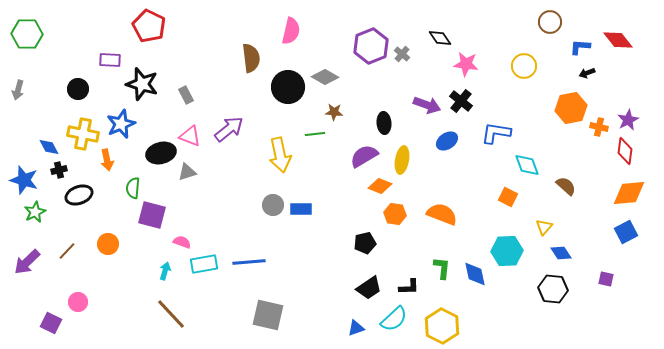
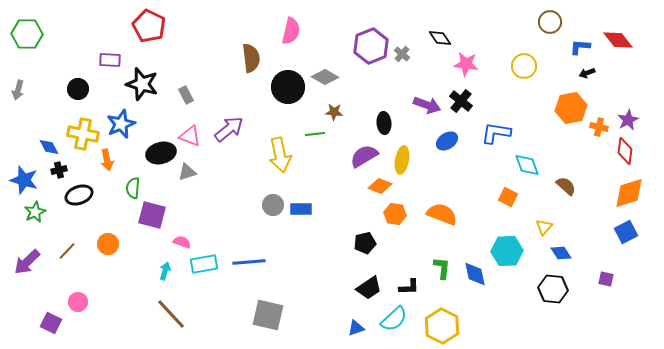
orange diamond at (629, 193): rotated 12 degrees counterclockwise
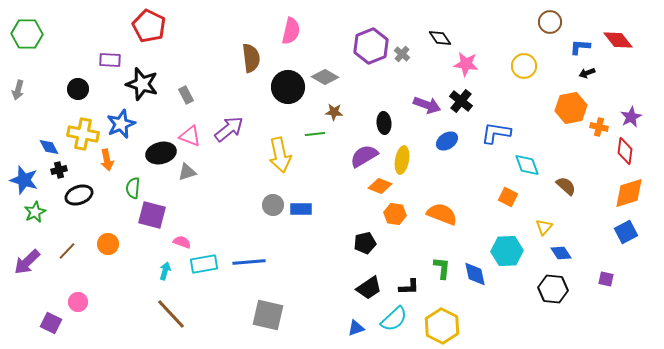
purple star at (628, 120): moved 3 px right, 3 px up
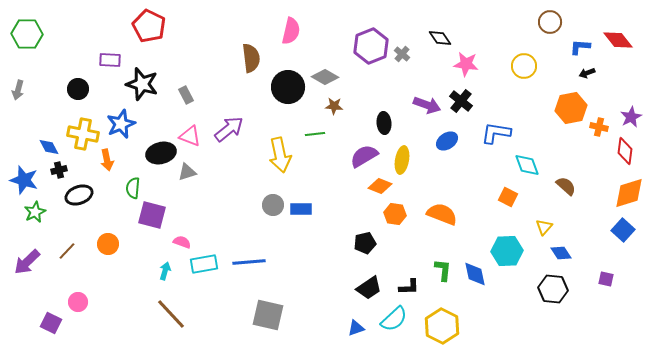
brown star at (334, 112): moved 6 px up
blue square at (626, 232): moved 3 px left, 2 px up; rotated 20 degrees counterclockwise
green L-shape at (442, 268): moved 1 px right, 2 px down
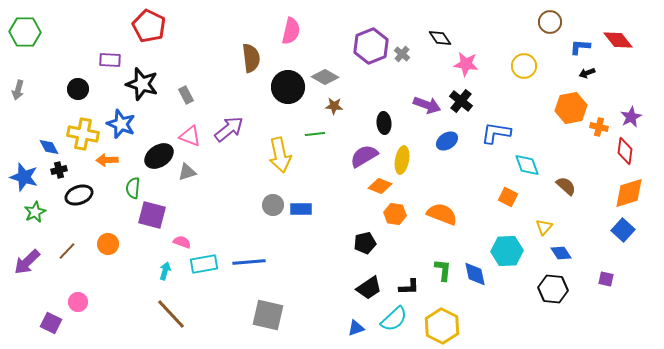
green hexagon at (27, 34): moved 2 px left, 2 px up
blue star at (121, 124): rotated 28 degrees counterclockwise
black ellipse at (161, 153): moved 2 px left, 3 px down; rotated 20 degrees counterclockwise
orange arrow at (107, 160): rotated 100 degrees clockwise
blue star at (24, 180): moved 3 px up
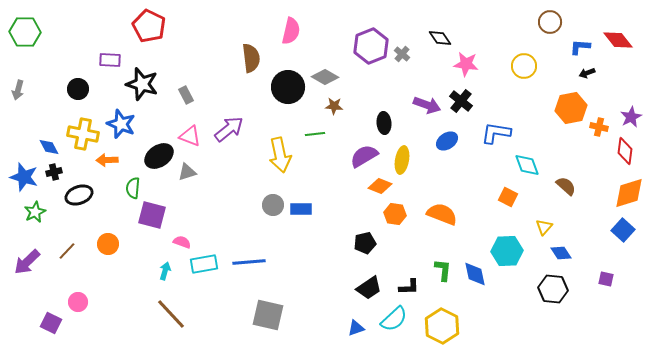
black cross at (59, 170): moved 5 px left, 2 px down
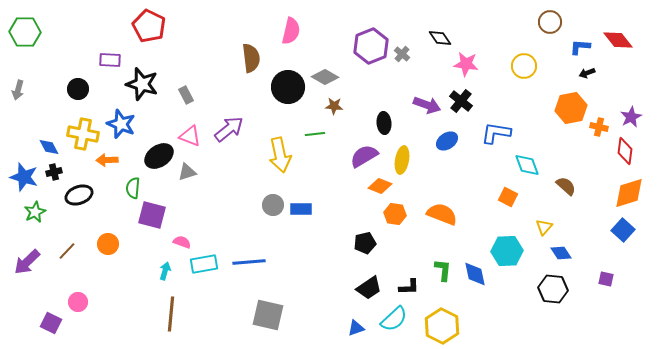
brown line at (171, 314): rotated 48 degrees clockwise
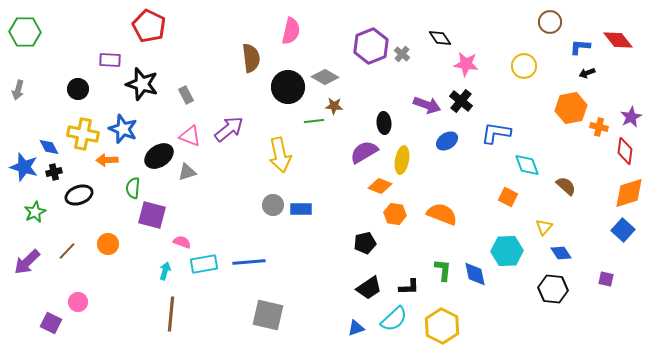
blue star at (121, 124): moved 2 px right, 5 px down
green line at (315, 134): moved 1 px left, 13 px up
purple semicircle at (364, 156): moved 4 px up
blue star at (24, 177): moved 10 px up
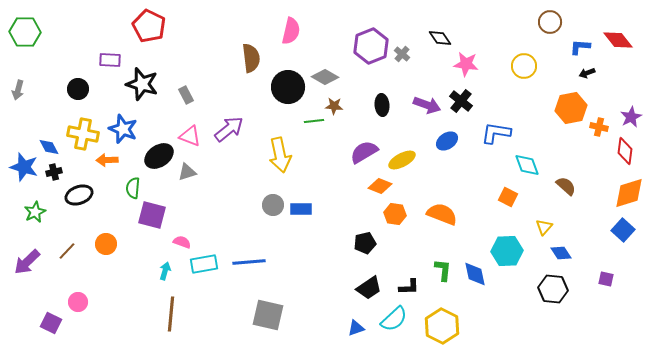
black ellipse at (384, 123): moved 2 px left, 18 px up
yellow ellipse at (402, 160): rotated 52 degrees clockwise
orange circle at (108, 244): moved 2 px left
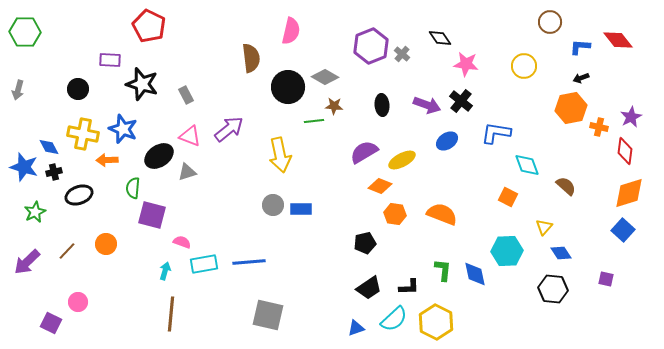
black arrow at (587, 73): moved 6 px left, 5 px down
yellow hexagon at (442, 326): moved 6 px left, 4 px up
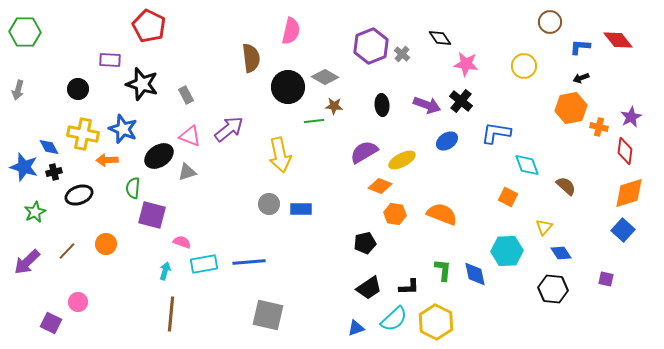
gray circle at (273, 205): moved 4 px left, 1 px up
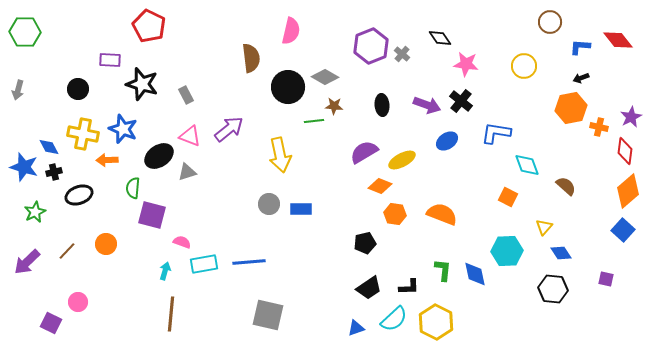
orange diamond at (629, 193): moved 1 px left, 2 px up; rotated 24 degrees counterclockwise
